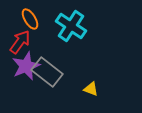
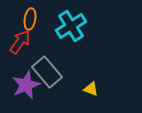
orange ellipse: rotated 40 degrees clockwise
cyan cross: rotated 24 degrees clockwise
purple star: moved 19 px down
gray rectangle: rotated 12 degrees clockwise
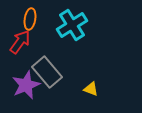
cyan cross: moved 1 px right, 1 px up
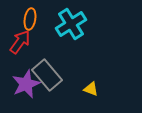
cyan cross: moved 1 px left, 1 px up
gray rectangle: moved 3 px down
purple star: moved 1 px up
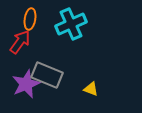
cyan cross: rotated 8 degrees clockwise
gray rectangle: rotated 28 degrees counterclockwise
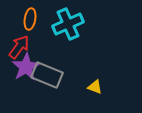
cyan cross: moved 3 px left
red arrow: moved 1 px left, 5 px down
purple star: moved 17 px up; rotated 8 degrees counterclockwise
yellow triangle: moved 4 px right, 2 px up
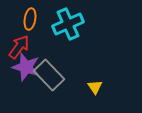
purple star: rotated 24 degrees counterclockwise
gray rectangle: moved 2 px right; rotated 24 degrees clockwise
yellow triangle: rotated 35 degrees clockwise
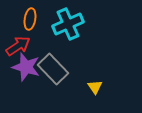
red arrow: moved 1 px left, 1 px up; rotated 20 degrees clockwise
gray rectangle: moved 4 px right, 6 px up
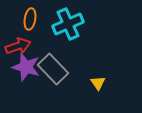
red arrow: rotated 15 degrees clockwise
yellow triangle: moved 3 px right, 4 px up
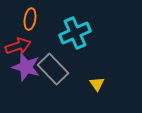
cyan cross: moved 7 px right, 9 px down
yellow triangle: moved 1 px left, 1 px down
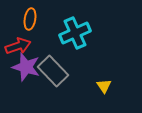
gray rectangle: moved 2 px down
yellow triangle: moved 7 px right, 2 px down
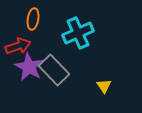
orange ellipse: moved 3 px right
cyan cross: moved 3 px right
purple star: moved 3 px right; rotated 12 degrees clockwise
gray rectangle: moved 1 px right, 1 px up
